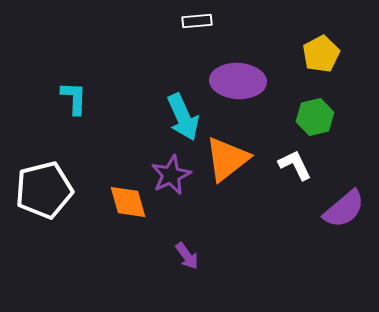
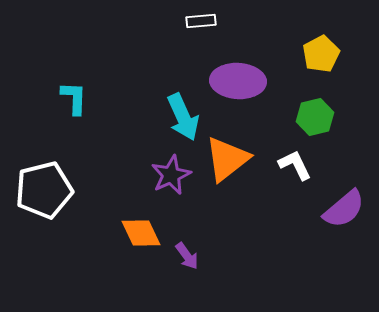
white rectangle: moved 4 px right
orange diamond: moved 13 px right, 31 px down; rotated 9 degrees counterclockwise
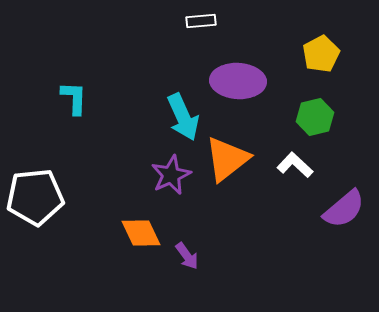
white L-shape: rotated 21 degrees counterclockwise
white pentagon: moved 9 px left, 7 px down; rotated 8 degrees clockwise
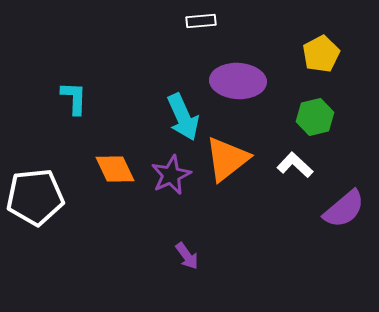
orange diamond: moved 26 px left, 64 px up
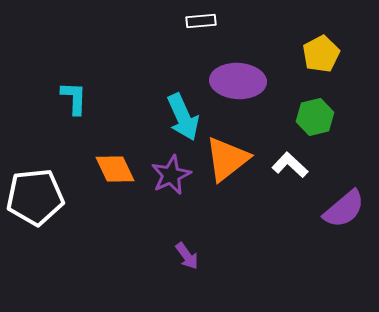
white L-shape: moved 5 px left
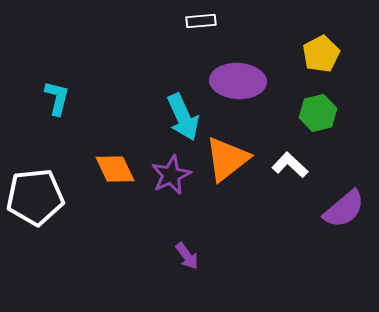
cyan L-shape: moved 17 px left; rotated 12 degrees clockwise
green hexagon: moved 3 px right, 4 px up
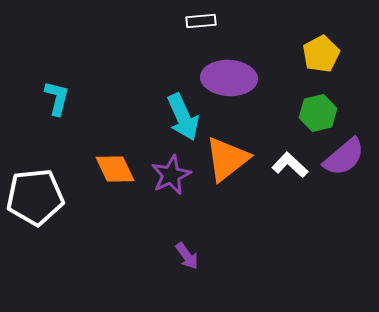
purple ellipse: moved 9 px left, 3 px up
purple semicircle: moved 52 px up
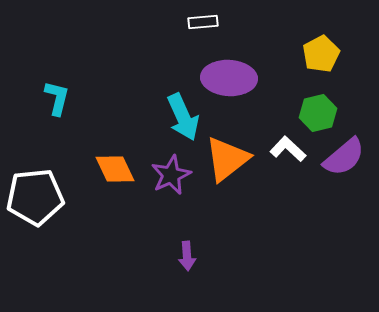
white rectangle: moved 2 px right, 1 px down
white L-shape: moved 2 px left, 16 px up
purple arrow: rotated 32 degrees clockwise
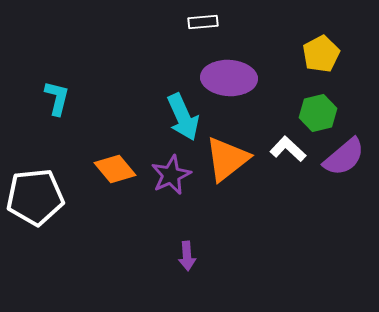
orange diamond: rotated 15 degrees counterclockwise
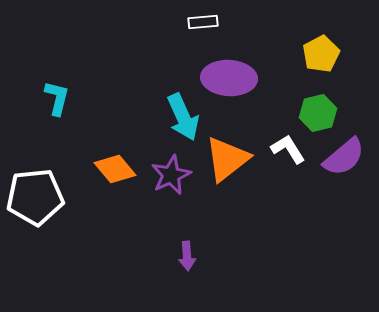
white L-shape: rotated 15 degrees clockwise
